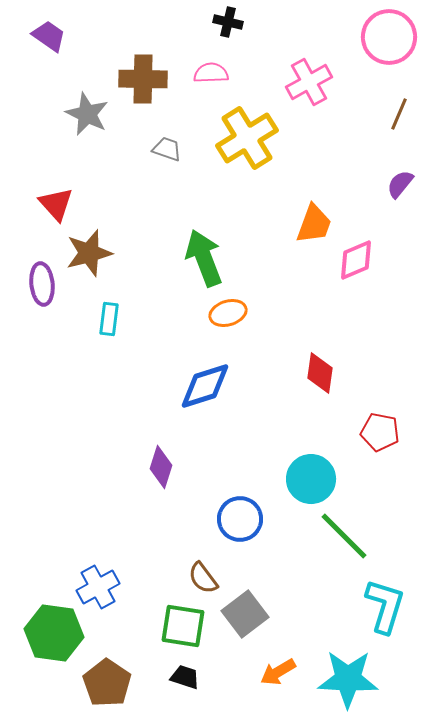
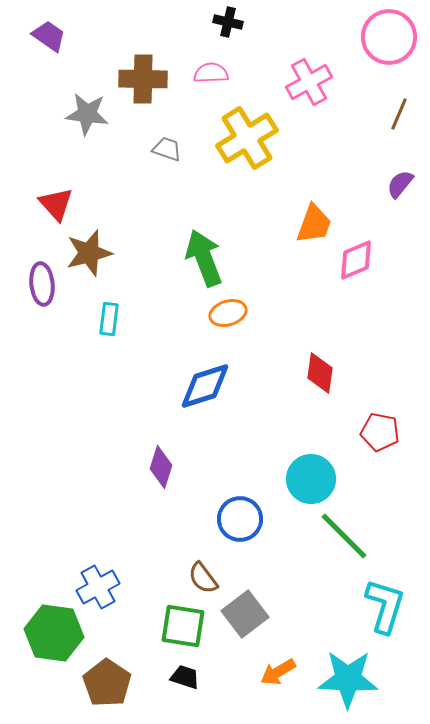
gray star: rotated 18 degrees counterclockwise
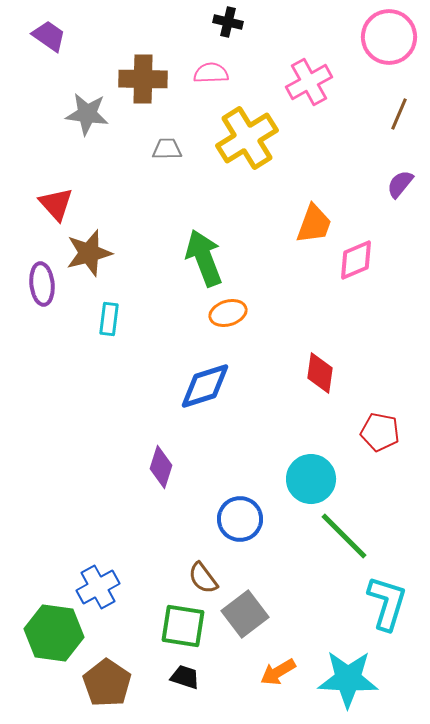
gray trapezoid: rotated 20 degrees counterclockwise
cyan L-shape: moved 2 px right, 3 px up
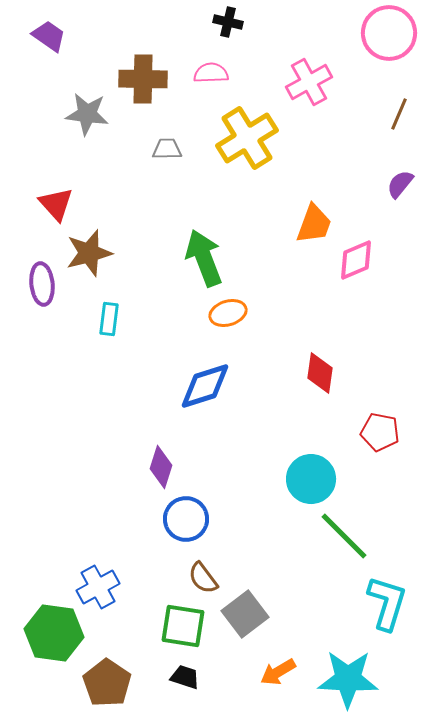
pink circle: moved 4 px up
blue circle: moved 54 px left
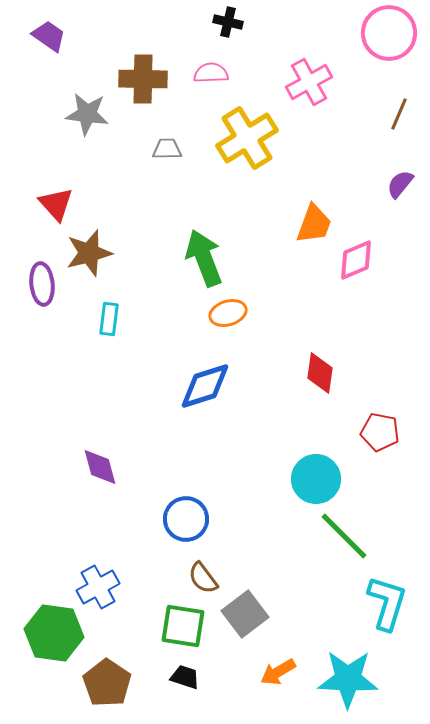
purple diamond: moved 61 px left; rotated 33 degrees counterclockwise
cyan circle: moved 5 px right
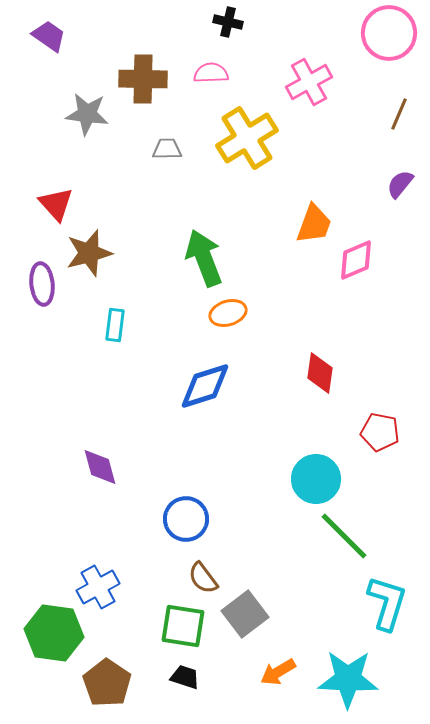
cyan rectangle: moved 6 px right, 6 px down
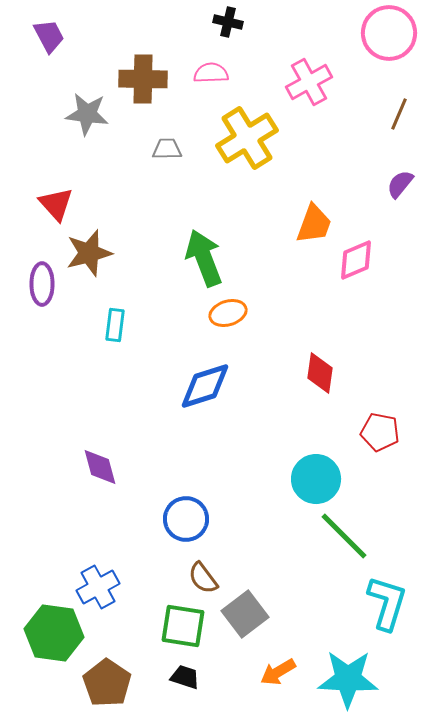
purple trapezoid: rotated 27 degrees clockwise
purple ellipse: rotated 6 degrees clockwise
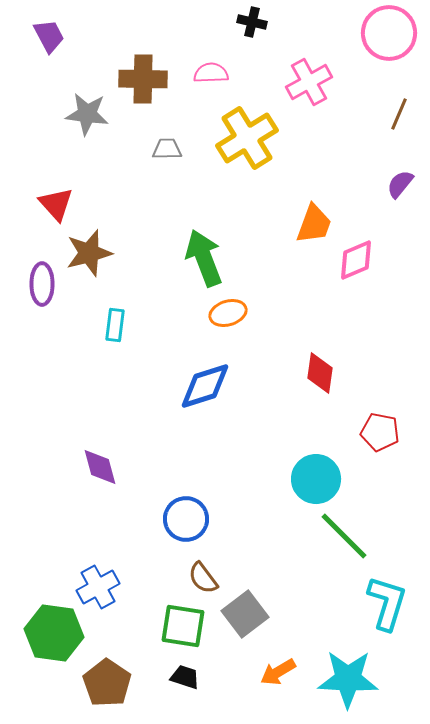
black cross: moved 24 px right
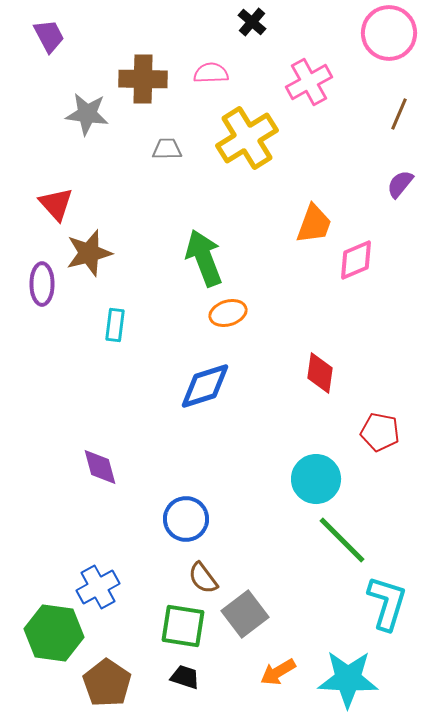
black cross: rotated 28 degrees clockwise
green line: moved 2 px left, 4 px down
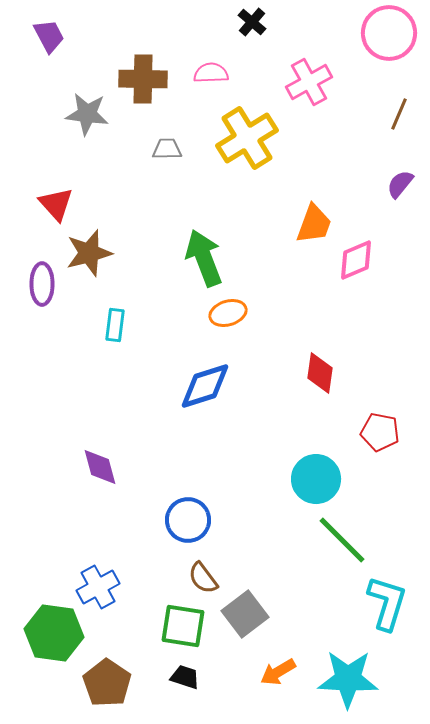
blue circle: moved 2 px right, 1 px down
